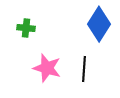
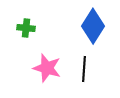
blue diamond: moved 6 px left, 2 px down
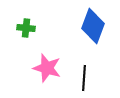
blue diamond: rotated 12 degrees counterclockwise
black line: moved 9 px down
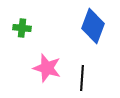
green cross: moved 4 px left
black line: moved 2 px left
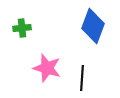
green cross: rotated 12 degrees counterclockwise
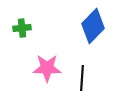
blue diamond: rotated 24 degrees clockwise
pink star: rotated 16 degrees counterclockwise
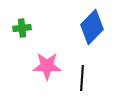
blue diamond: moved 1 px left, 1 px down
pink star: moved 2 px up
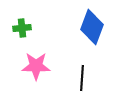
blue diamond: rotated 24 degrees counterclockwise
pink star: moved 11 px left
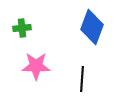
black line: moved 1 px down
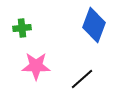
blue diamond: moved 2 px right, 2 px up
black line: rotated 45 degrees clockwise
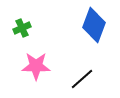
green cross: rotated 18 degrees counterclockwise
